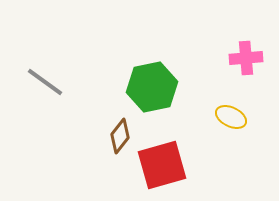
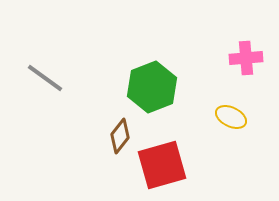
gray line: moved 4 px up
green hexagon: rotated 9 degrees counterclockwise
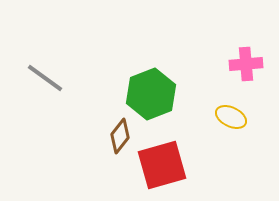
pink cross: moved 6 px down
green hexagon: moved 1 px left, 7 px down
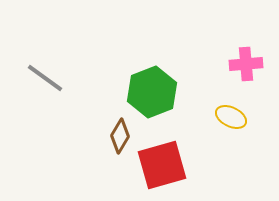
green hexagon: moved 1 px right, 2 px up
brown diamond: rotated 8 degrees counterclockwise
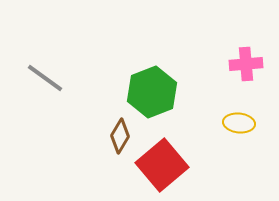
yellow ellipse: moved 8 px right, 6 px down; rotated 20 degrees counterclockwise
red square: rotated 24 degrees counterclockwise
